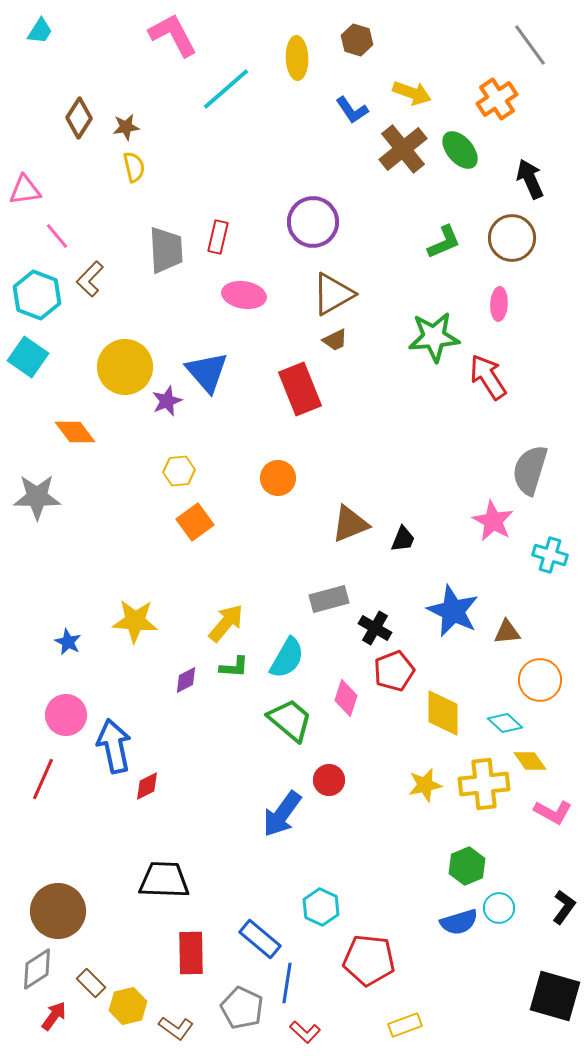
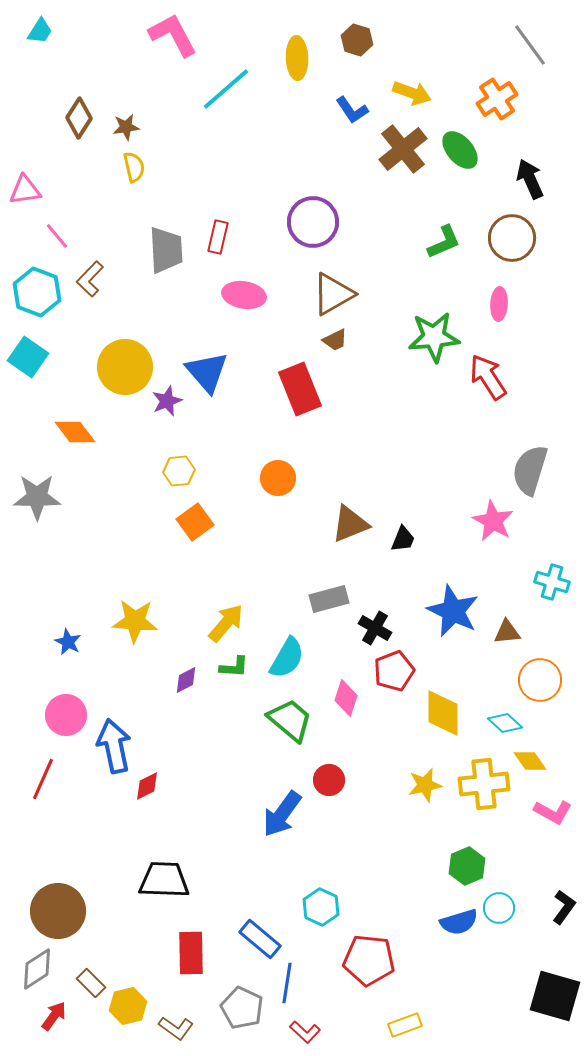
cyan hexagon at (37, 295): moved 3 px up
cyan cross at (550, 555): moved 2 px right, 27 px down
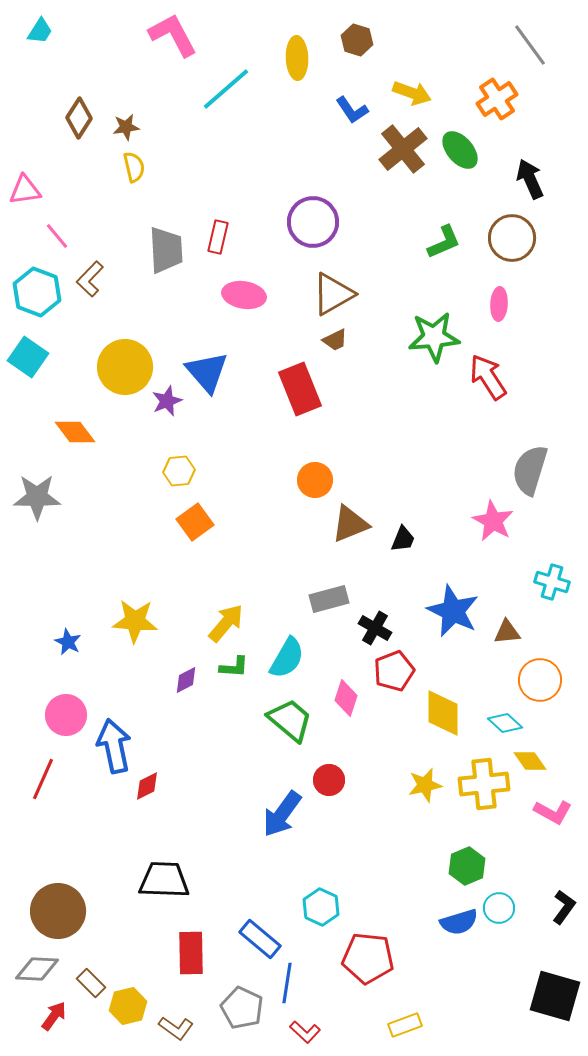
orange circle at (278, 478): moved 37 px right, 2 px down
red pentagon at (369, 960): moved 1 px left, 2 px up
gray diamond at (37, 969): rotated 36 degrees clockwise
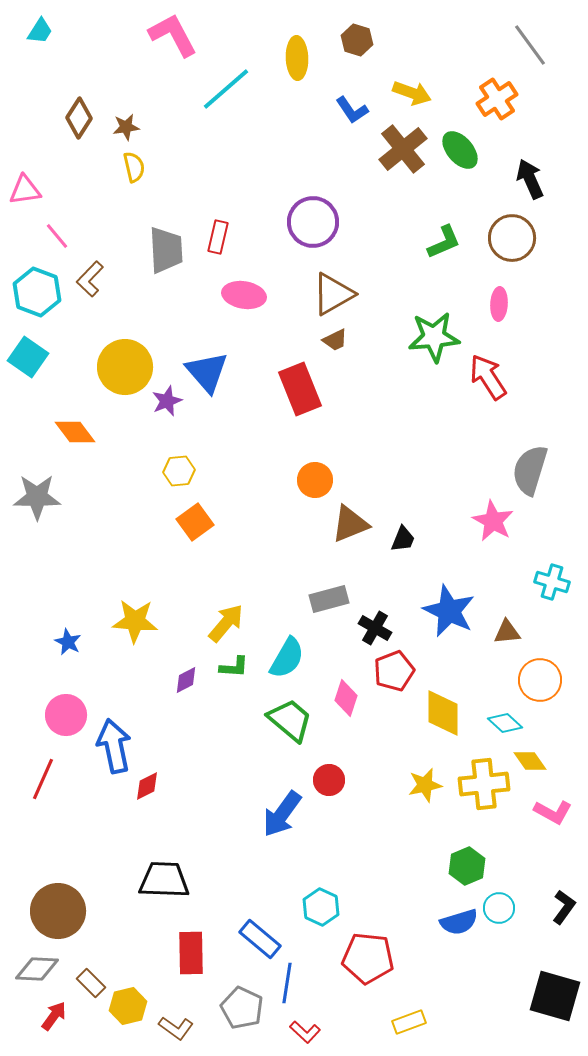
blue star at (453, 611): moved 4 px left
yellow rectangle at (405, 1025): moved 4 px right, 3 px up
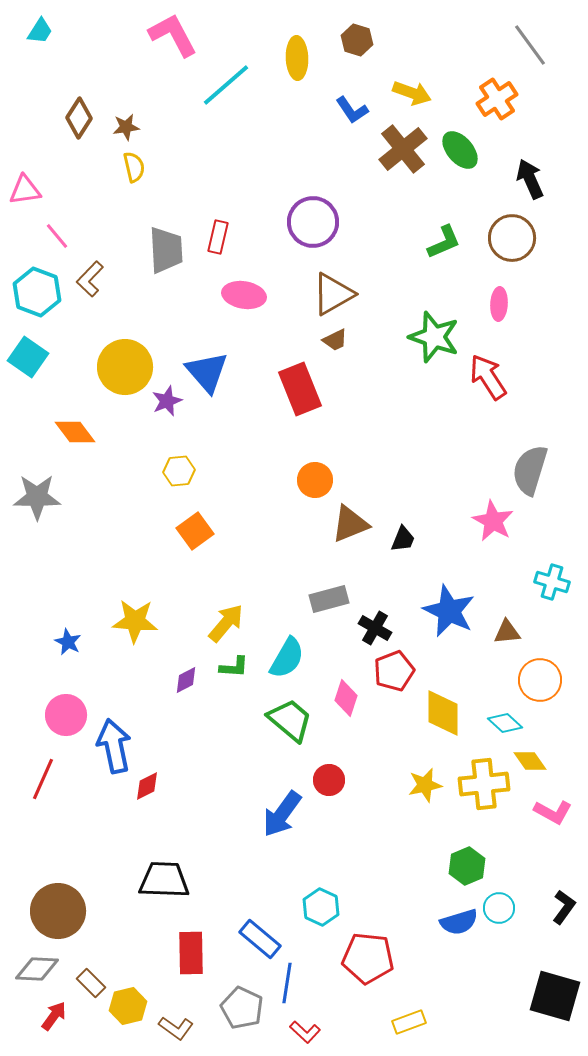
cyan line at (226, 89): moved 4 px up
green star at (434, 337): rotated 24 degrees clockwise
orange square at (195, 522): moved 9 px down
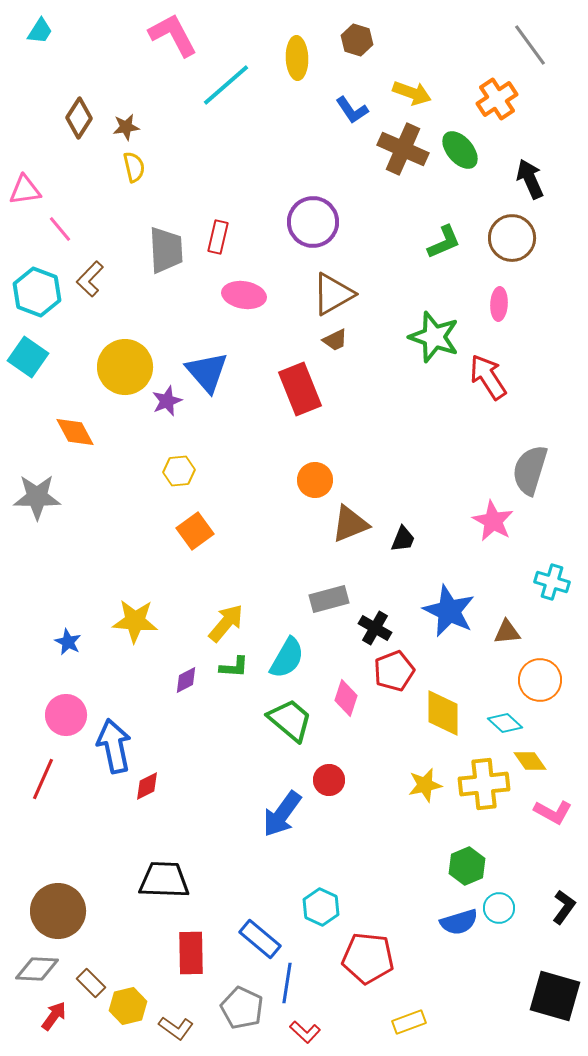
brown cross at (403, 149): rotated 27 degrees counterclockwise
pink line at (57, 236): moved 3 px right, 7 px up
orange diamond at (75, 432): rotated 9 degrees clockwise
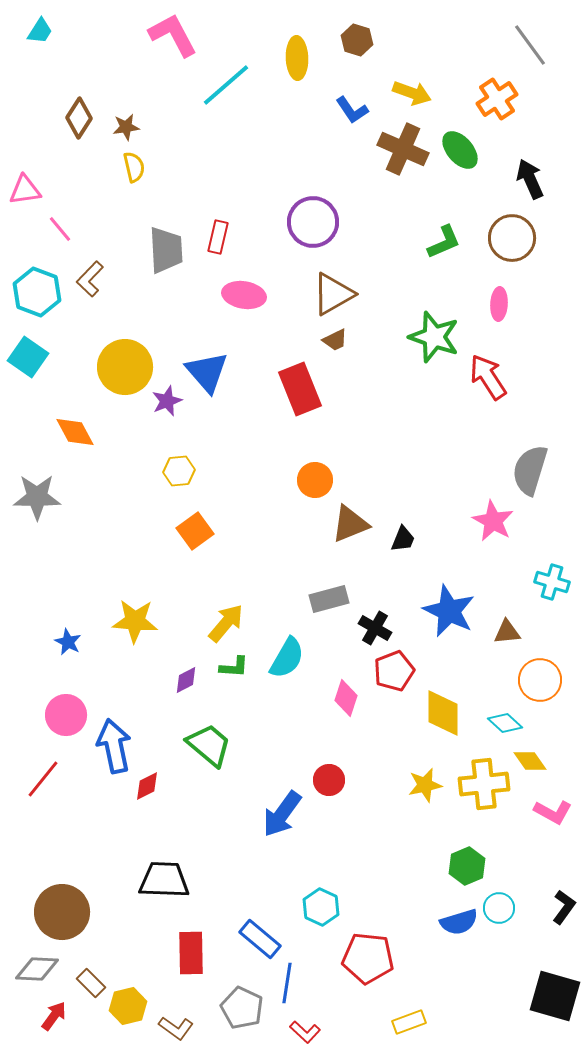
green trapezoid at (290, 720): moved 81 px left, 25 px down
red line at (43, 779): rotated 15 degrees clockwise
brown circle at (58, 911): moved 4 px right, 1 px down
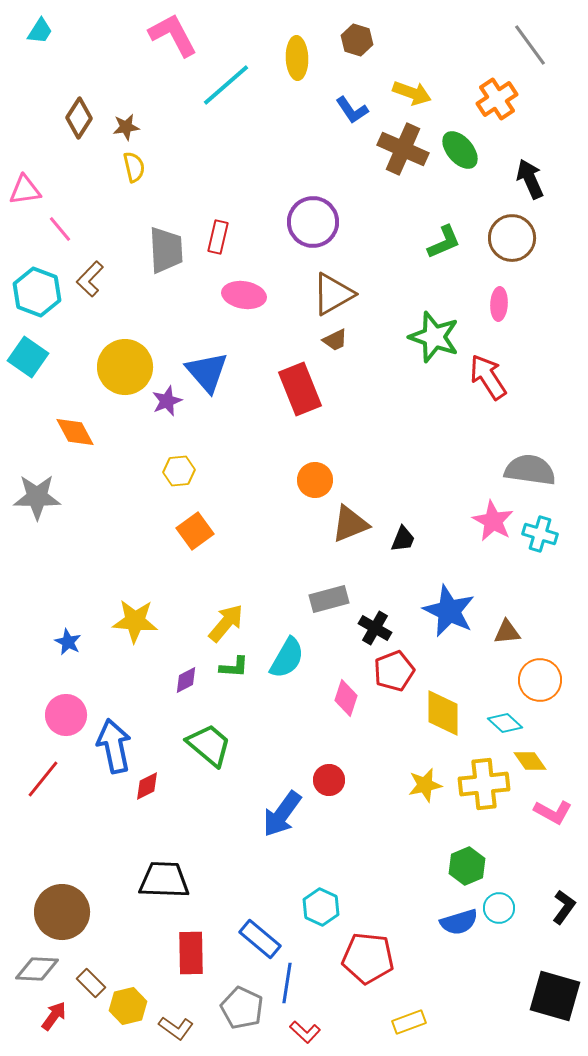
gray semicircle at (530, 470): rotated 81 degrees clockwise
cyan cross at (552, 582): moved 12 px left, 48 px up
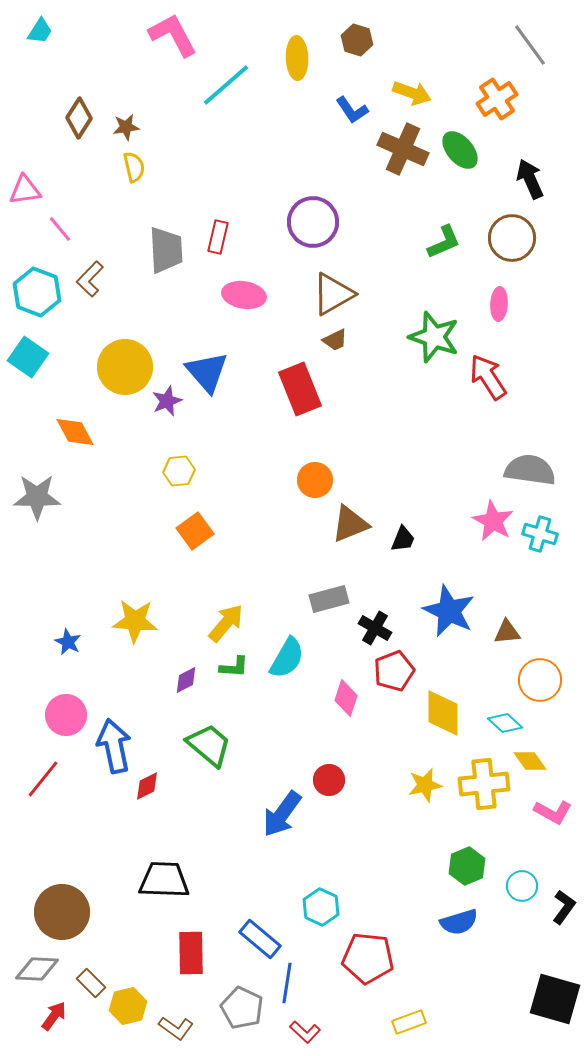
cyan circle at (499, 908): moved 23 px right, 22 px up
black square at (555, 996): moved 3 px down
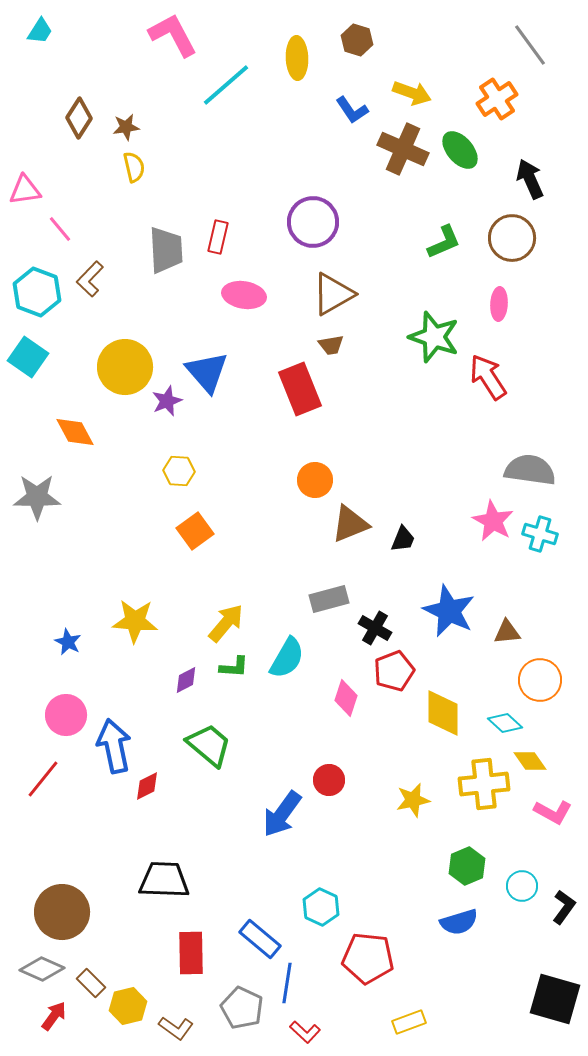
brown trapezoid at (335, 340): moved 4 px left, 5 px down; rotated 16 degrees clockwise
yellow hexagon at (179, 471): rotated 8 degrees clockwise
yellow star at (425, 785): moved 12 px left, 15 px down
gray diamond at (37, 969): moved 5 px right; rotated 21 degrees clockwise
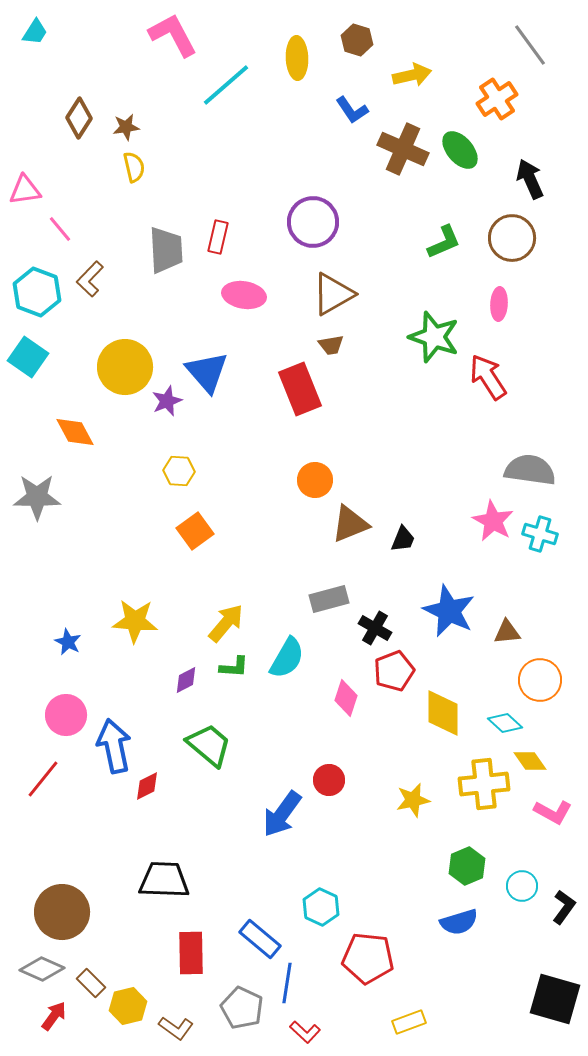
cyan trapezoid at (40, 31): moved 5 px left, 1 px down
yellow arrow at (412, 93): moved 18 px up; rotated 33 degrees counterclockwise
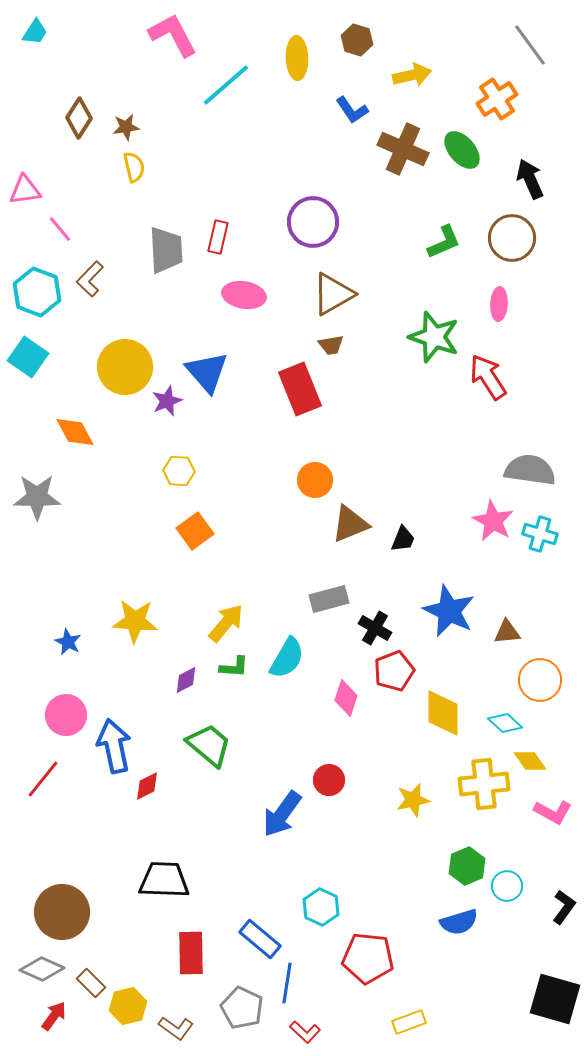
green ellipse at (460, 150): moved 2 px right
cyan circle at (522, 886): moved 15 px left
